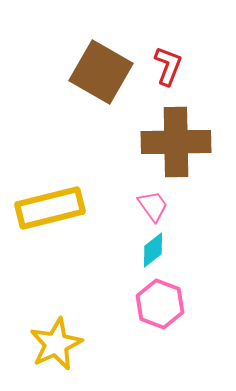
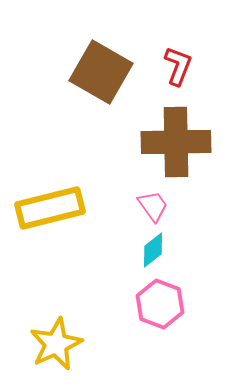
red L-shape: moved 10 px right
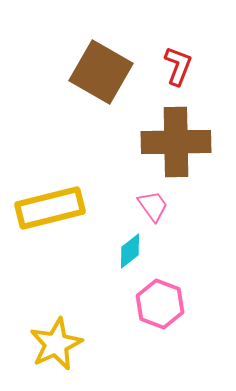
cyan diamond: moved 23 px left, 1 px down
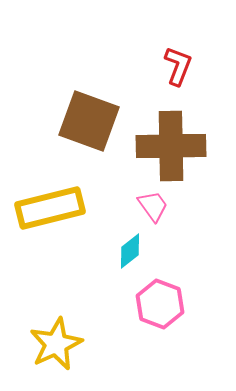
brown square: moved 12 px left, 49 px down; rotated 10 degrees counterclockwise
brown cross: moved 5 px left, 4 px down
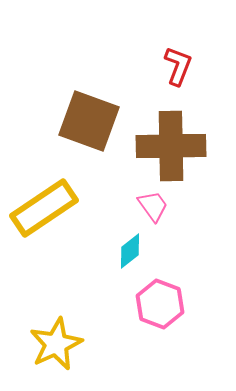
yellow rectangle: moved 6 px left; rotated 20 degrees counterclockwise
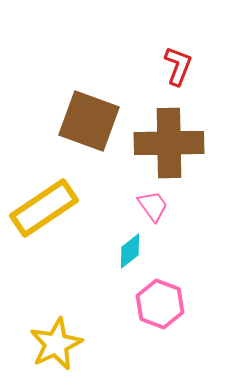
brown cross: moved 2 px left, 3 px up
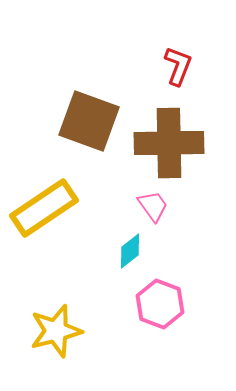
yellow star: moved 13 px up; rotated 10 degrees clockwise
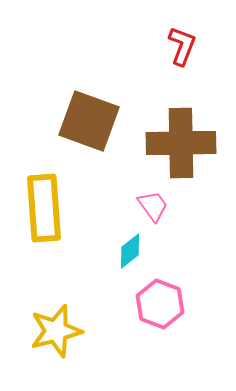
red L-shape: moved 4 px right, 20 px up
brown cross: moved 12 px right
yellow rectangle: rotated 60 degrees counterclockwise
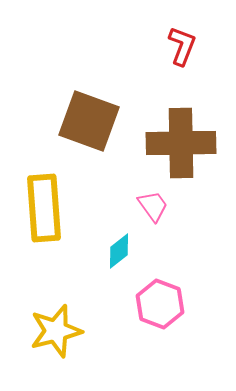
cyan diamond: moved 11 px left
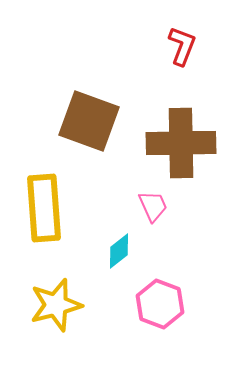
pink trapezoid: rotated 12 degrees clockwise
yellow star: moved 26 px up
